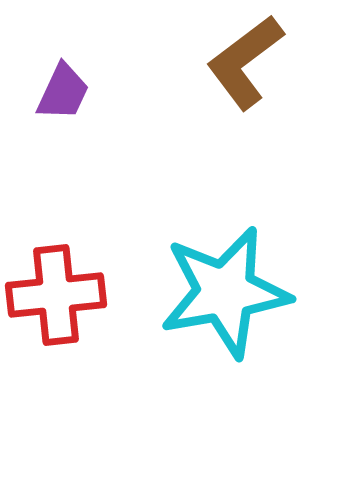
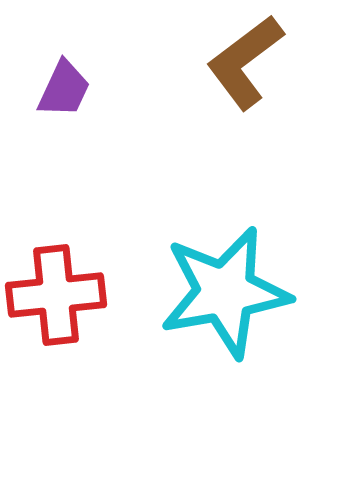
purple trapezoid: moved 1 px right, 3 px up
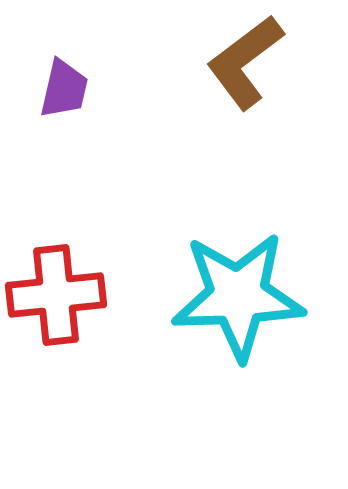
purple trapezoid: rotated 12 degrees counterclockwise
cyan star: moved 13 px right, 4 px down; rotated 8 degrees clockwise
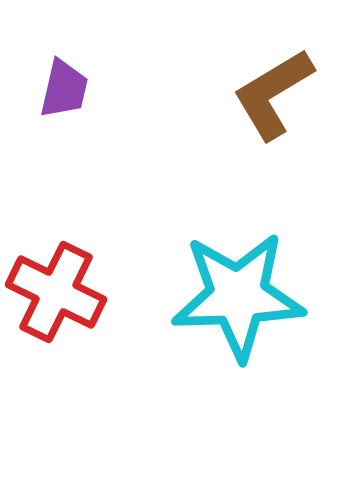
brown L-shape: moved 28 px right, 32 px down; rotated 6 degrees clockwise
red cross: moved 3 px up; rotated 32 degrees clockwise
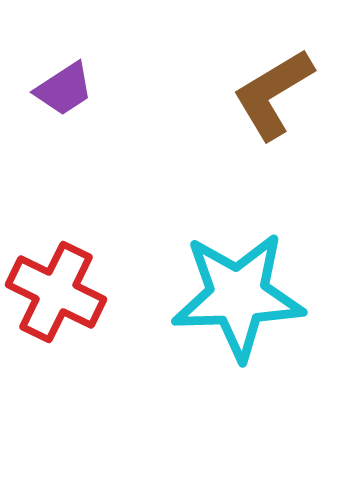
purple trapezoid: rotated 44 degrees clockwise
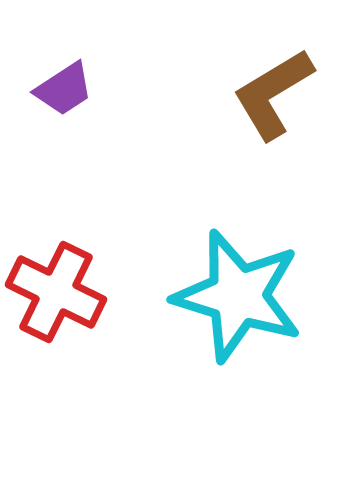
cyan star: rotated 19 degrees clockwise
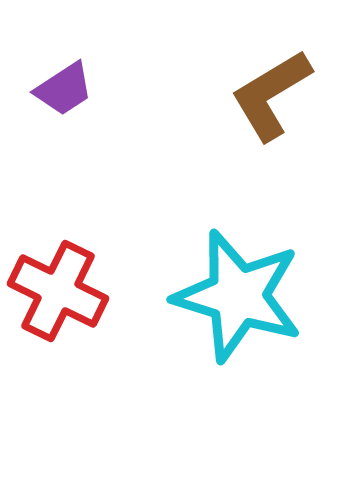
brown L-shape: moved 2 px left, 1 px down
red cross: moved 2 px right, 1 px up
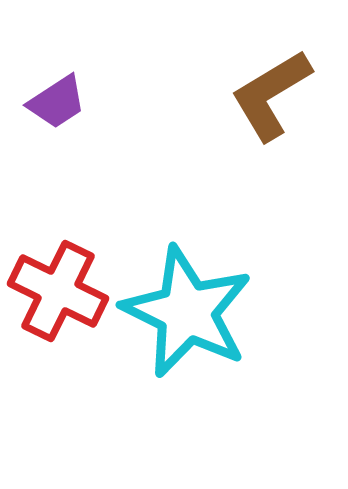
purple trapezoid: moved 7 px left, 13 px down
cyan star: moved 51 px left, 16 px down; rotated 9 degrees clockwise
